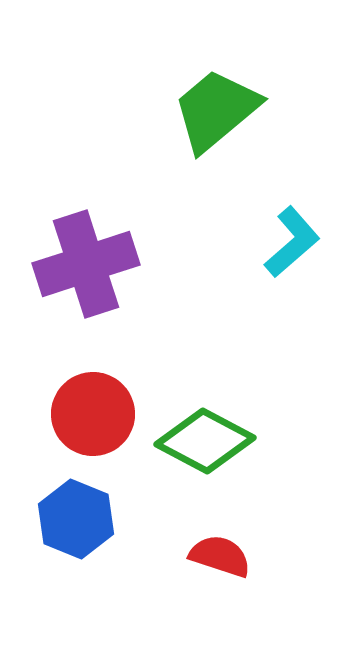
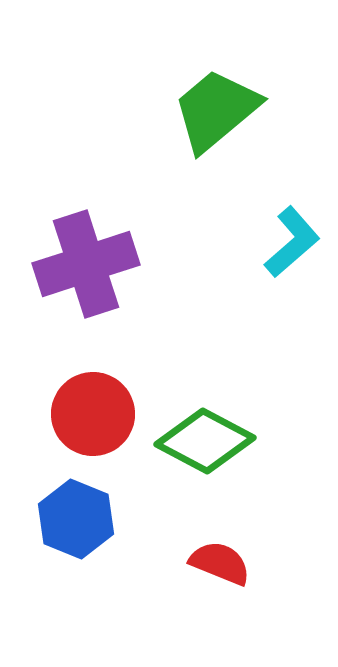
red semicircle: moved 7 px down; rotated 4 degrees clockwise
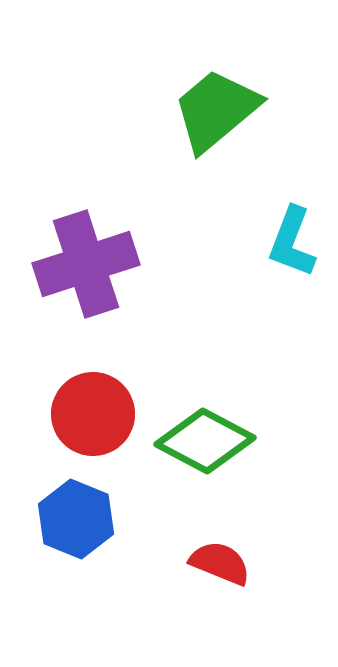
cyan L-shape: rotated 152 degrees clockwise
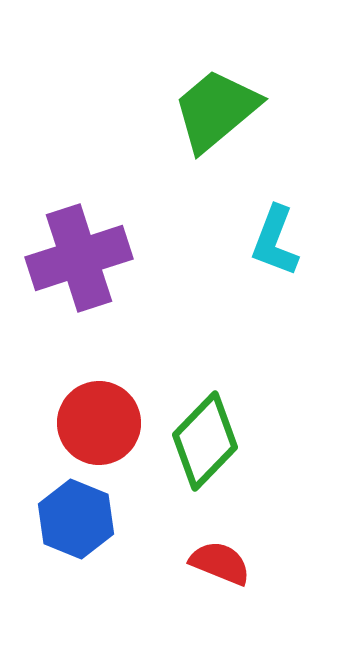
cyan L-shape: moved 17 px left, 1 px up
purple cross: moved 7 px left, 6 px up
red circle: moved 6 px right, 9 px down
green diamond: rotated 74 degrees counterclockwise
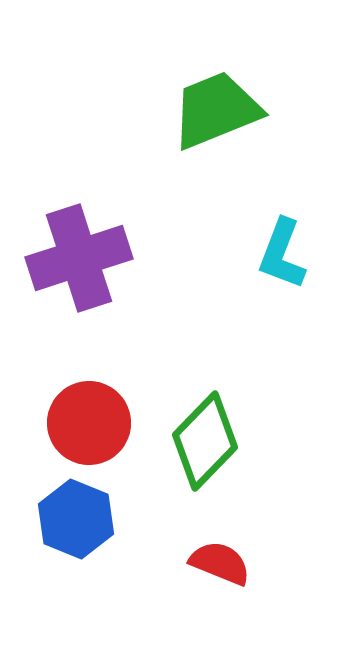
green trapezoid: rotated 18 degrees clockwise
cyan L-shape: moved 7 px right, 13 px down
red circle: moved 10 px left
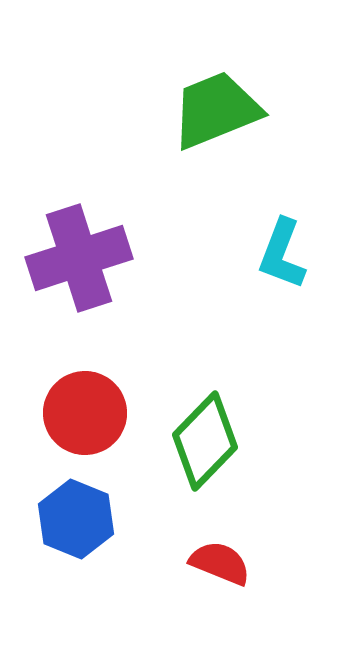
red circle: moved 4 px left, 10 px up
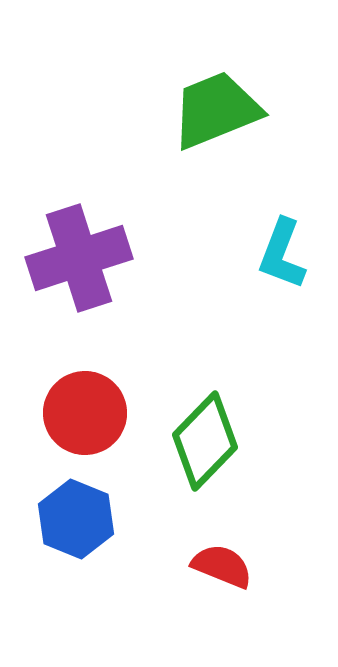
red semicircle: moved 2 px right, 3 px down
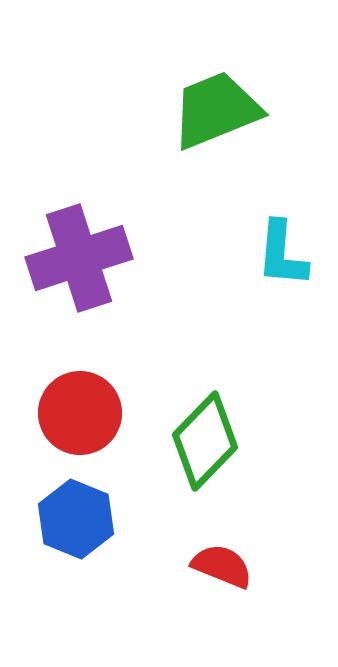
cyan L-shape: rotated 16 degrees counterclockwise
red circle: moved 5 px left
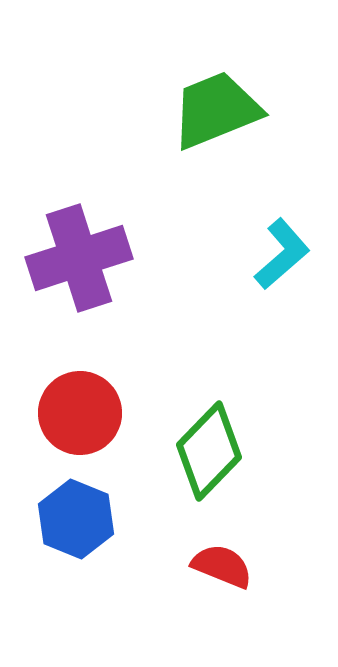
cyan L-shape: rotated 136 degrees counterclockwise
green diamond: moved 4 px right, 10 px down
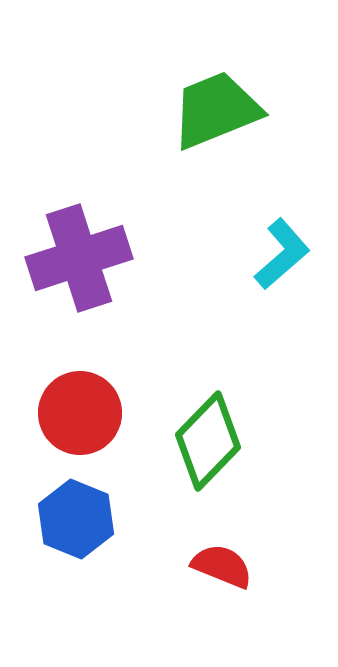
green diamond: moved 1 px left, 10 px up
